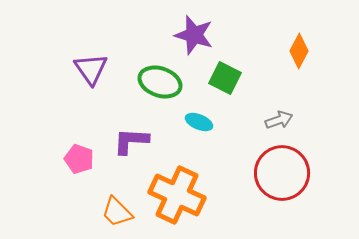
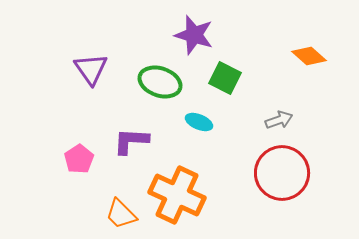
orange diamond: moved 10 px right, 5 px down; rotated 76 degrees counterclockwise
pink pentagon: rotated 20 degrees clockwise
orange trapezoid: moved 4 px right, 2 px down
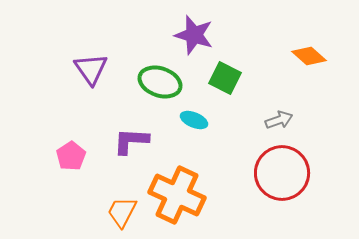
cyan ellipse: moved 5 px left, 2 px up
pink pentagon: moved 8 px left, 3 px up
orange trapezoid: moved 1 px right, 2 px up; rotated 72 degrees clockwise
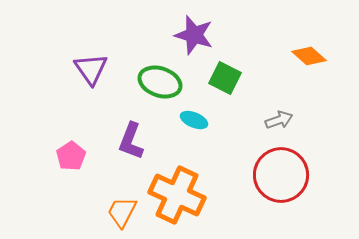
purple L-shape: rotated 72 degrees counterclockwise
red circle: moved 1 px left, 2 px down
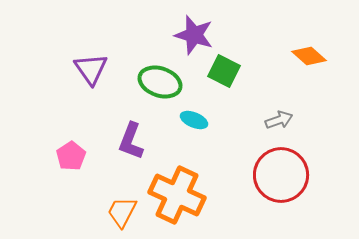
green square: moved 1 px left, 7 px up
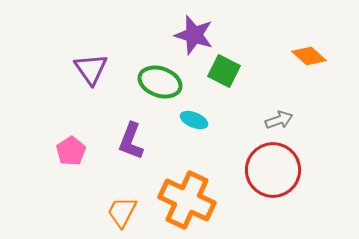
pink pentagon: moved 5 px up
red circle: moved 8 px left, 5 px up
orange cross: moved 10 px right, 5 px down
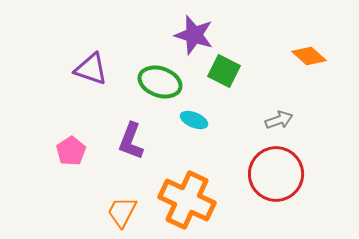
purple triangle: rotated 36 degrees counterclockwise
red circle: moved 3 px right, 4 px down
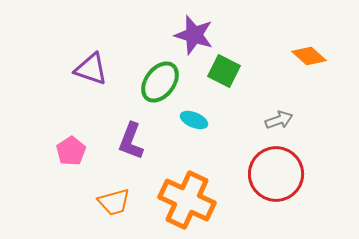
green ellipse: rotated 72 degrees counterclockwise
orange trapezoid: moved 8 px left, 10 px up; rotated 132 degrees counterclockwise
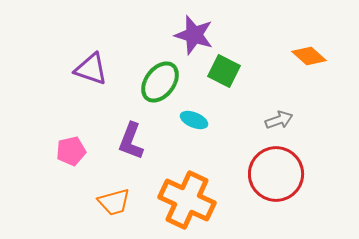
pink pentagon: rotated 20 degrees clockwise
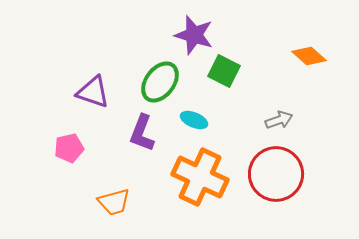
purple triangle: moved 2 px right, 23 px down
purple L-shape: moved 11 px right, 8 px up
pink pentagon: moved 2 px left, 3 px up
orange cross: moved 13 px right, 23 px up
